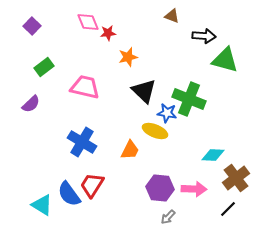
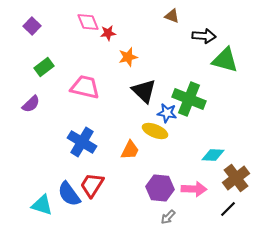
cyan triangle: rotated 15 degrees counterclockwise
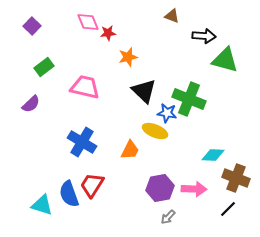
brown cross: rotated 32 degrees counterclockwise
purple hexagon: rotated 16 degrees counterclockwise
blue semicircle: rotated 16 degrees clockwise
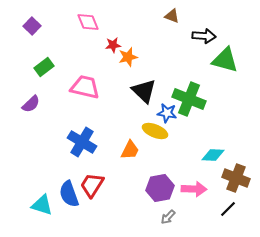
red star: moved 5 px right, 12 px down
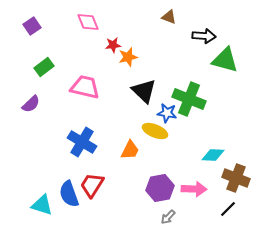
brown triangle: moved 3 px left, 1 px down
purple square: rotated 12 degrees clockwise
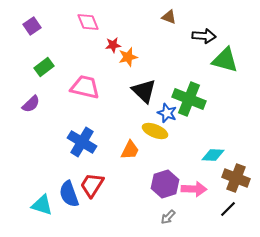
blue star: rotated 12 degrees clockwise
purple hexagon: moved 5 px right, 4 px up; rotated 8 degrees counterclockwise
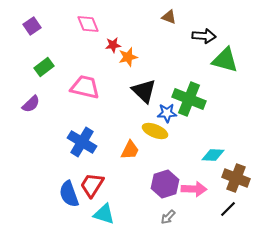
pink diamond: moved 2 px down
blue star: rotated 24 degrees counterclockwise
cyan triangle: moved 62 px right, 9 px down
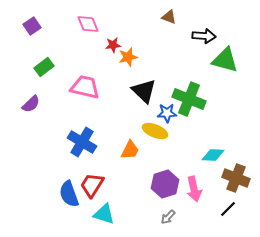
pink arrow: rotated 75 degrees clockwise
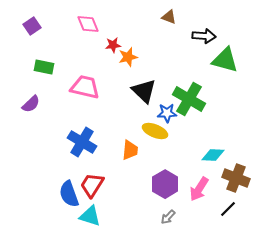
green rectangle: rotated 48 degrees clockwise
green cross: rotated 8 degrees clockwise
orange trapezoid: rotated 20 degrees counterclockwise
purple hexagon: rotated 12 degrees counterclockwise
pink arrow: moved 5 px right; rotated 45 degrees clockwise
cyan triangle: moved 14 px left, 2 px down
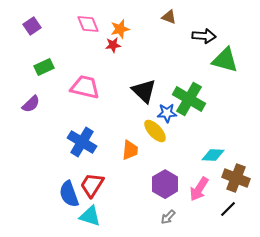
orange star: moved 8 px left, 28 px up
green rectangle: rotated 36 degrees counterclockwise
yellow ellipse: rotated 25 degrees clockwise
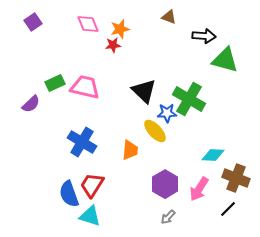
purple square: moved 1 px right, 4 px up
green rectangle: moved 11 px right, 16 px down
